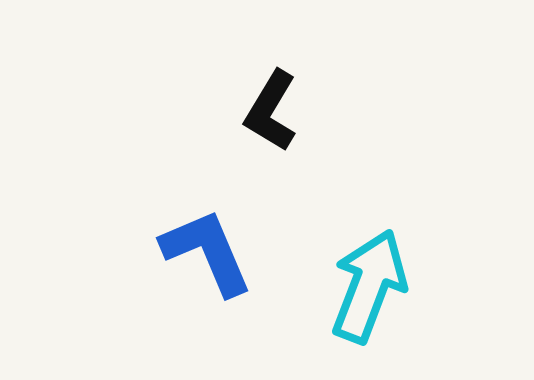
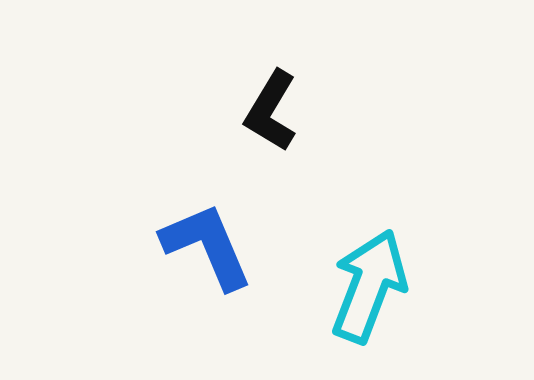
blue L-shape: moved 6 px up
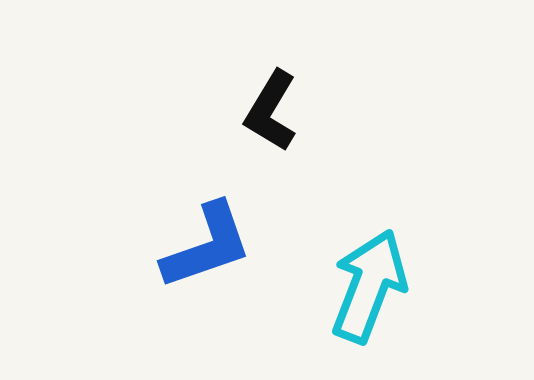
blue L-shape: rotated 94 degrees clockwise
